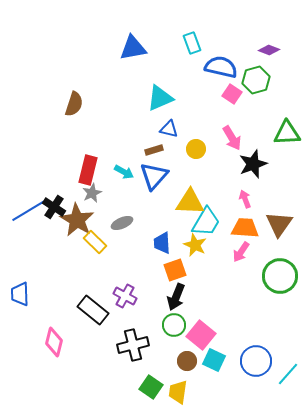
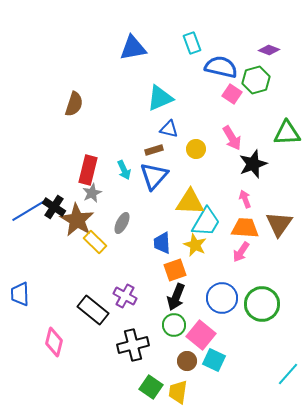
cyan arrow at (124, 172): moved 2 px up; rotated 36 degrees clockwise
gray ellipse at (122, 223): rotated 40 degrees counterclockwise
green circle at (280, 276): moved 18 px left, 28 px down
blue circle at (256, 361): moved 34 px left, 63 px up
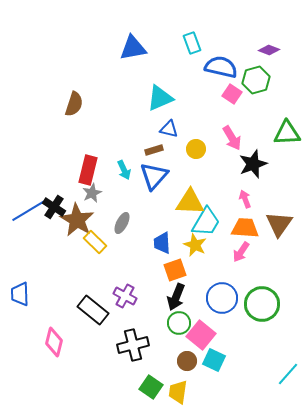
green circle at (174, 325): moved 5 px right, 2 px up
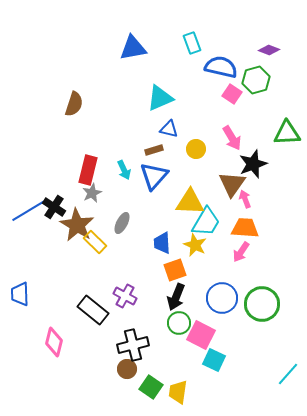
brown star at (77, 220): moved 5 px down
brown triangle at (279, 224): moved 47 px left, 40 px up
pink square at (201, 335): rotated 12 degrees counterclockwise
brown circle at (187, 361): moved 60 px left, 8 px down
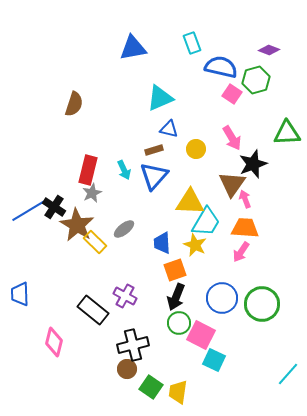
gray ellipse at (122, 223): moved 2 px right, 6 px down; rotated 25 degrees clockwise
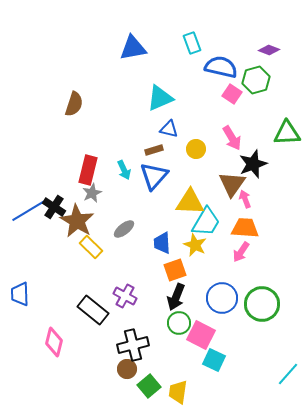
brown star at (77, 225): moved 4 px up
yellow rectangle at (95, 242): moved 4 px left, 5 px down
green square at (151, 387): moved 2 px left, 1 px up; rotated 15 degrees clockwise
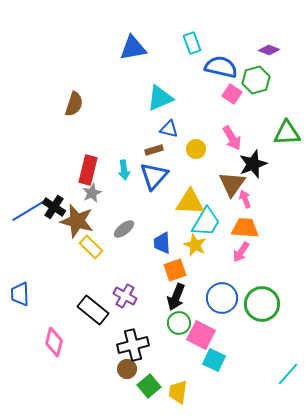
cyan arrow at (124, 170): rotated 18 degrees clockwise
brown star at (77, 221): rotated 16 degrees counterclockwise
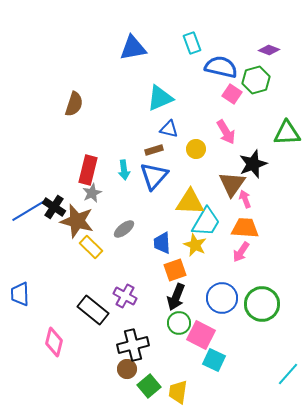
pink arrow at (232, 138): moved 6 px left, 6 px up
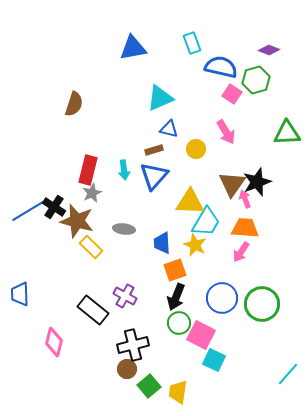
black star at (253, 164): moved 4 px right, 18 px down
gray ellipse at (124, 229): rotated 45 degrees clockwise
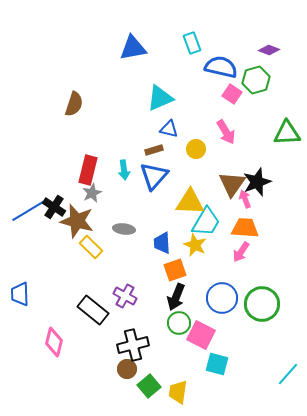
cyan square at (214, 360): moved 3 px right, 4 px down; rotated 10 degrees counterclockwise
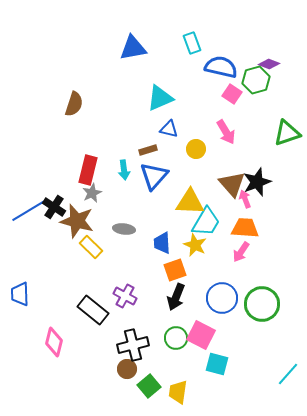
purple diamond at (269, 50): moved 14 px down
green triangle at (287, 133): rotated 16 degrees counterclockwise
brown rectangle at (154, 150): moved 6 px left
brown triangle at (232, 184): rotated 16 degrees counterclockwise
green circle at (179, 323): moved 3 px left, 15 px down
